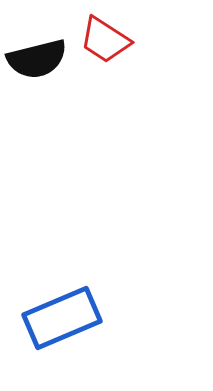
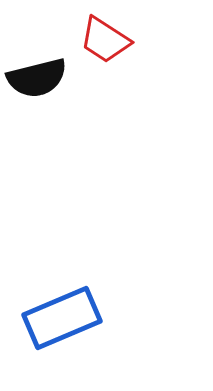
black semicircle: moved 19 px down
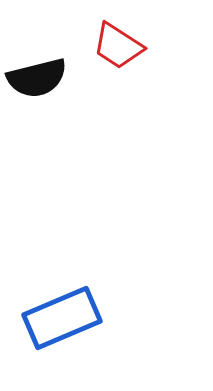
red trapezoid: moved 13 px right, 6 px down
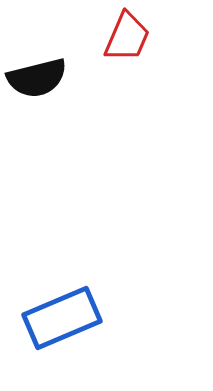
red trapezoid: moved 9 px right, 9 px up; rotated 100 degrees counterclockwise
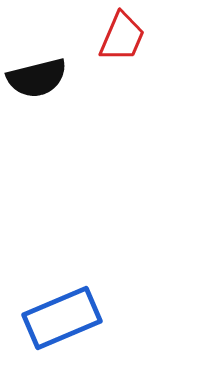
red trapezoid: moved 5 px left
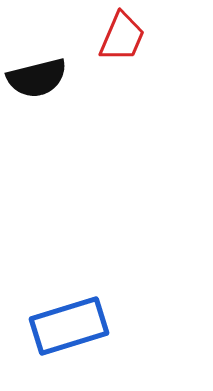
blue rectangle: moved 7 px right, 8 px down; rotated 6 degrees clockwise
